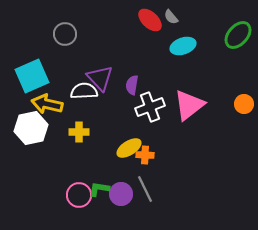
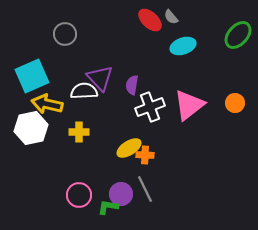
orange circle: moved 9 px left, 1 px up
green L-shape: moved 9 px right, 18 px down
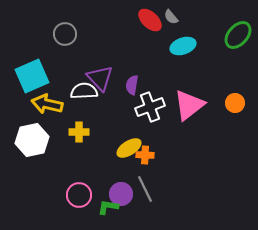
white hexagon: moved 1 px right, 12 px down
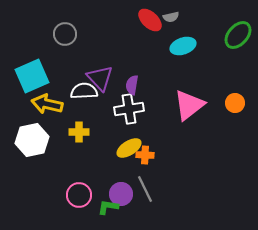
gray semicircle: rotated 63 degrees counterclockwise
white cross: moved 21 px left, 2 px down; rotated 12 degrees clockwise
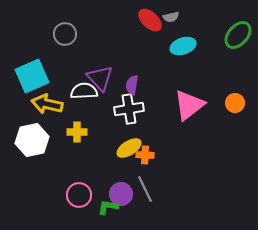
yellow cross: moved 2 px left
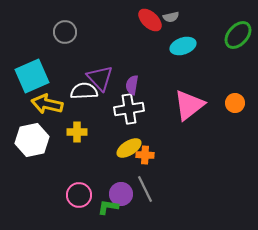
gray circle: moved 2 px up
